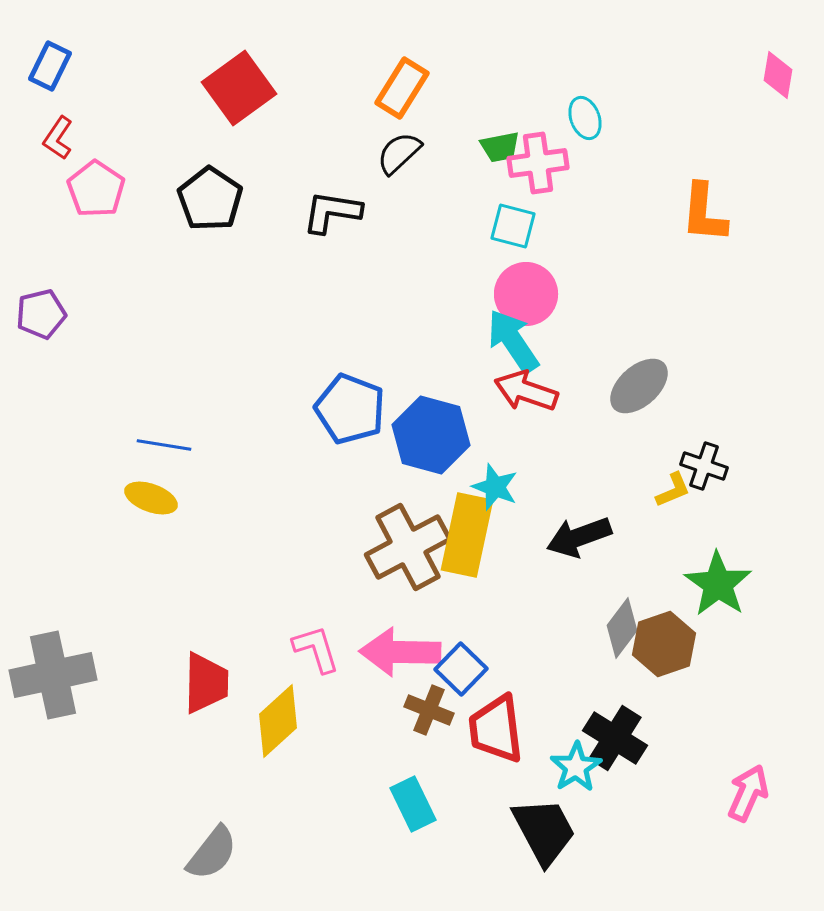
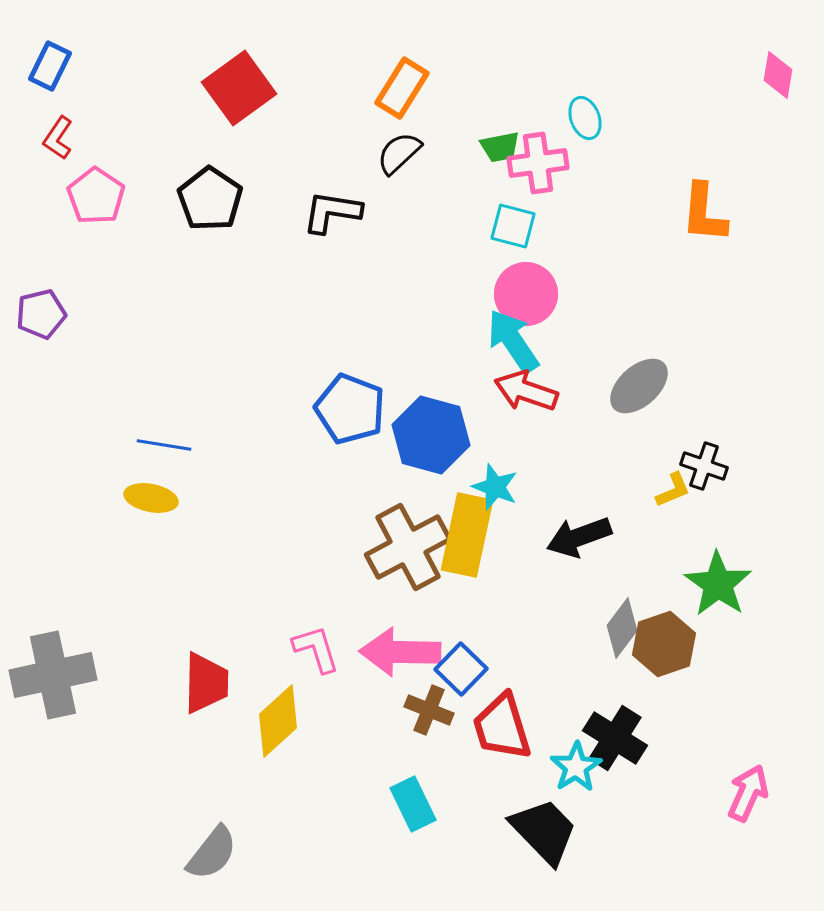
pink pentagon at (96, 189): moved 7 px down
yellow ellipse at (151, 498): rotated 9 degrees counterclockwise
red trapezoid at (496, 729): moved 6 px right, 2 px up; rotated 10 degrees counterclockwise
black trapezoid at (544, 831): rotated 16 degrees counterclockwise
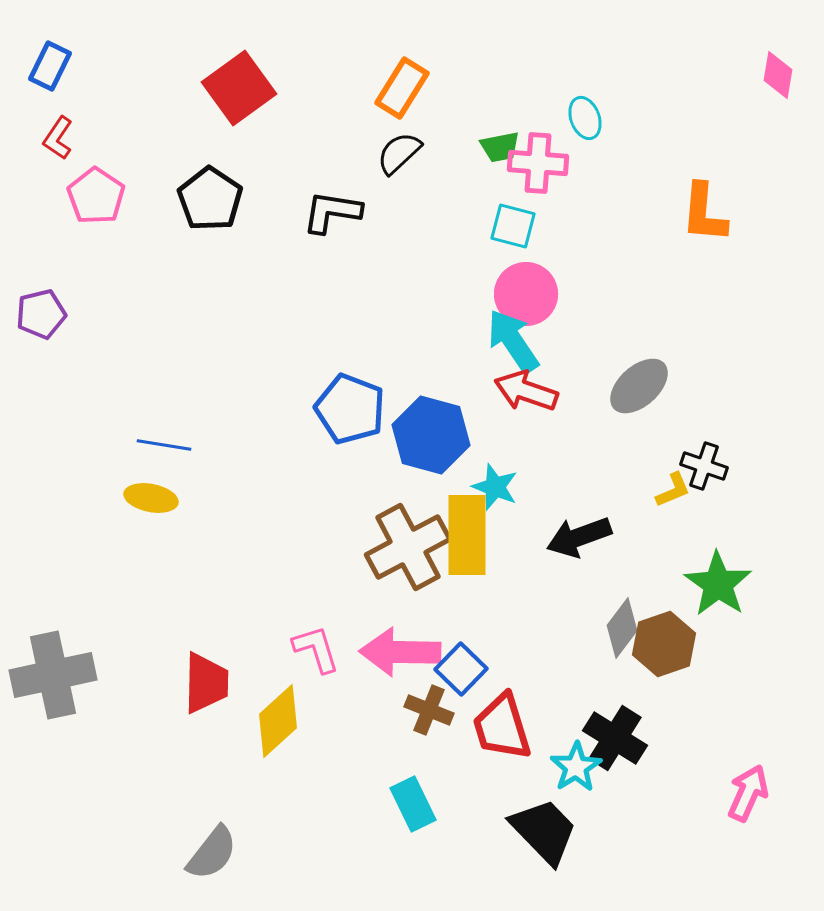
pink cross at (538, 163): rotated 12 degrees clockwise
yellow rectangle at (467, 535): rotated 12 degrees counterclockwise
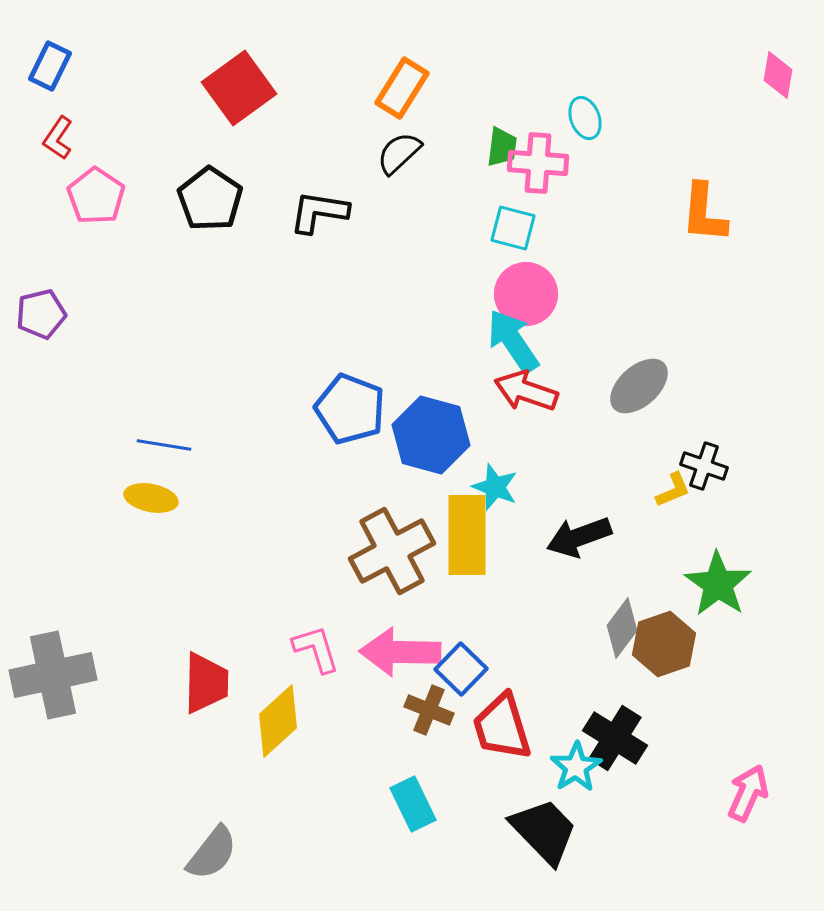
green trapezoid at (500, 147): moved 2 px right; rotated 72 degrees counterclockwise
black L-shape at (332, 212): moved 13 px left
cyan square at (513, 226): moved 2 px down
brown cross at (408, 547): moved 16 px left, 4 px down
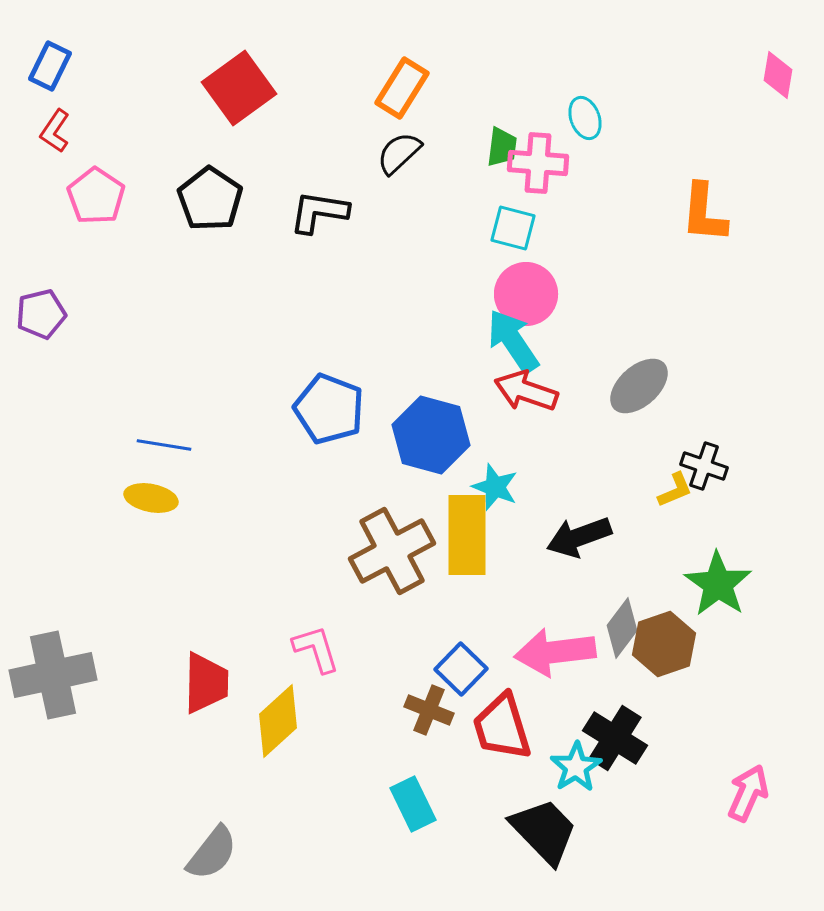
red L-shape at (58, 138): moved 3 px left, 7 px up
blue pentagon at (350, 409): moved 21 px left
yellow L-shape at (673, 490): moved 2 px right
pink arrow at (400, 652): moved 155 px right; rotated 8 degrees counterclockwise
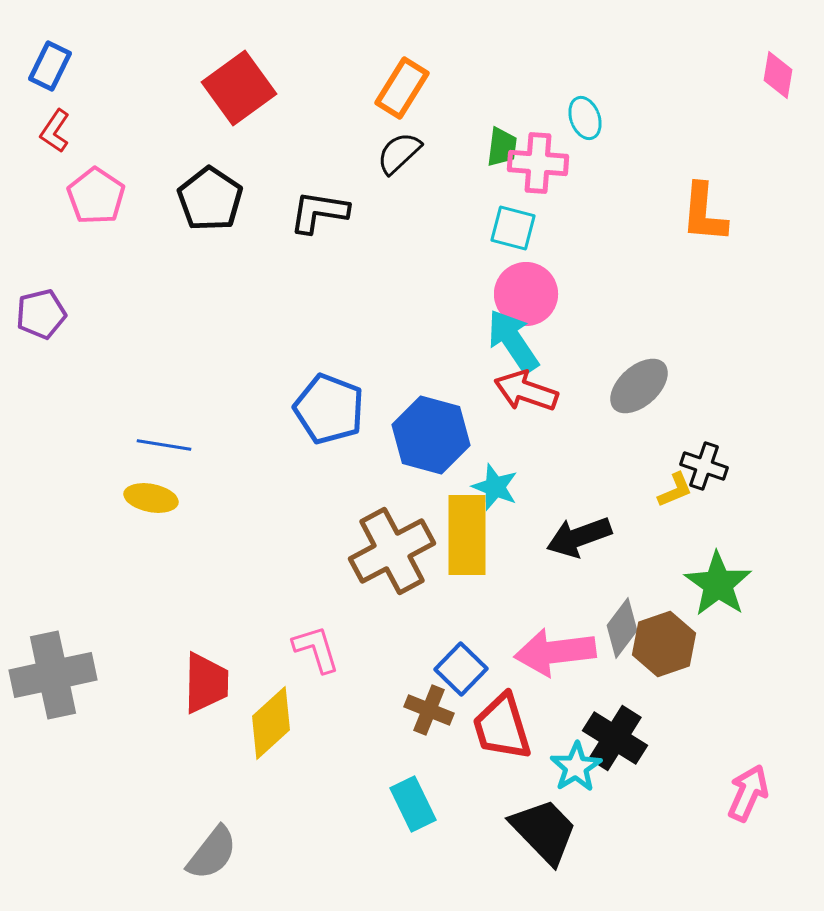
yellow diamond at (278, 721): moved 7 px left, 2 px down
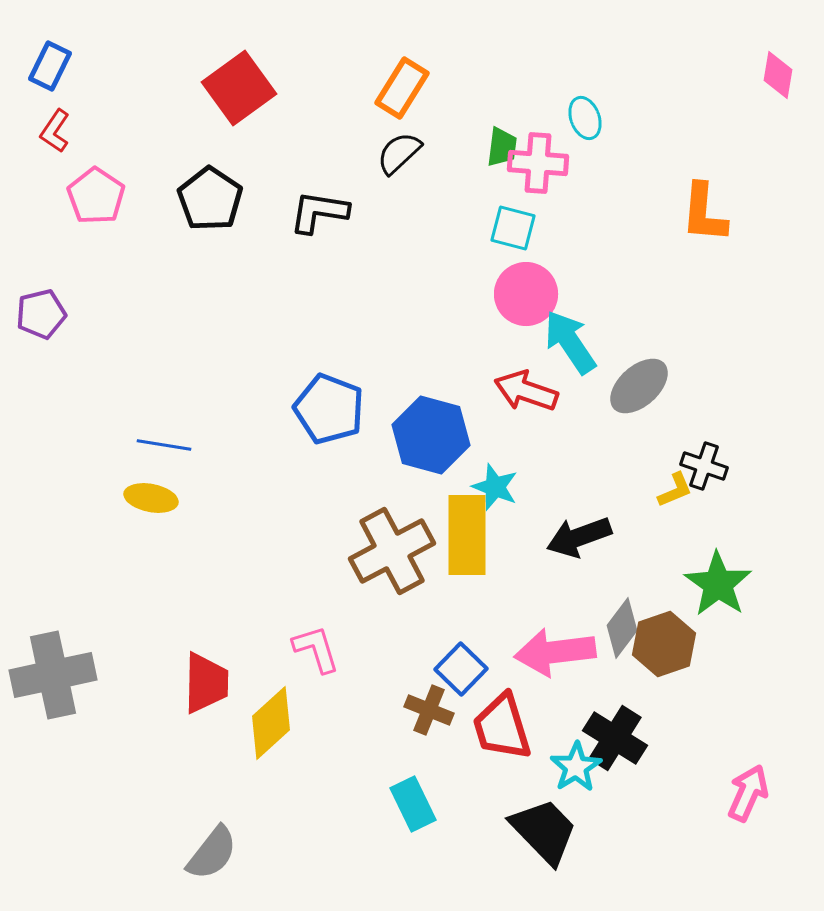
cyan arrow at (513, 341): moved 57 px right, 1 px down
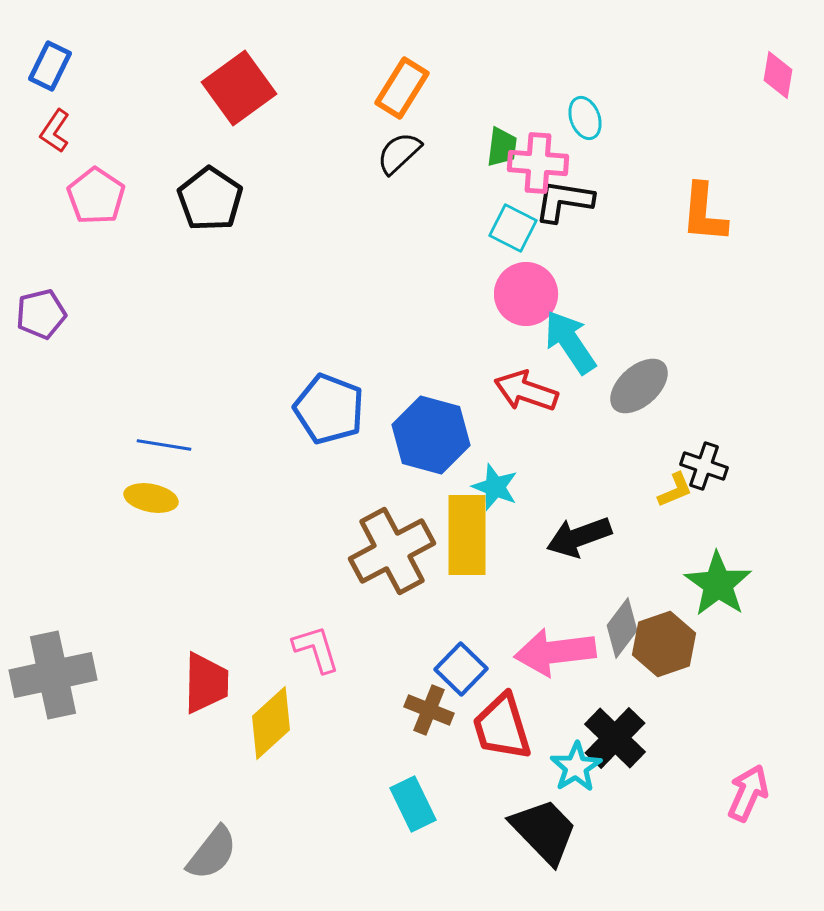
black L-shape at (319, 212): moved 245 px right, 11 px up
cyan square at (513, 228): rotated 12 degrees clockwise
black cross at (615, 738): rotated 12 degrees clockwise
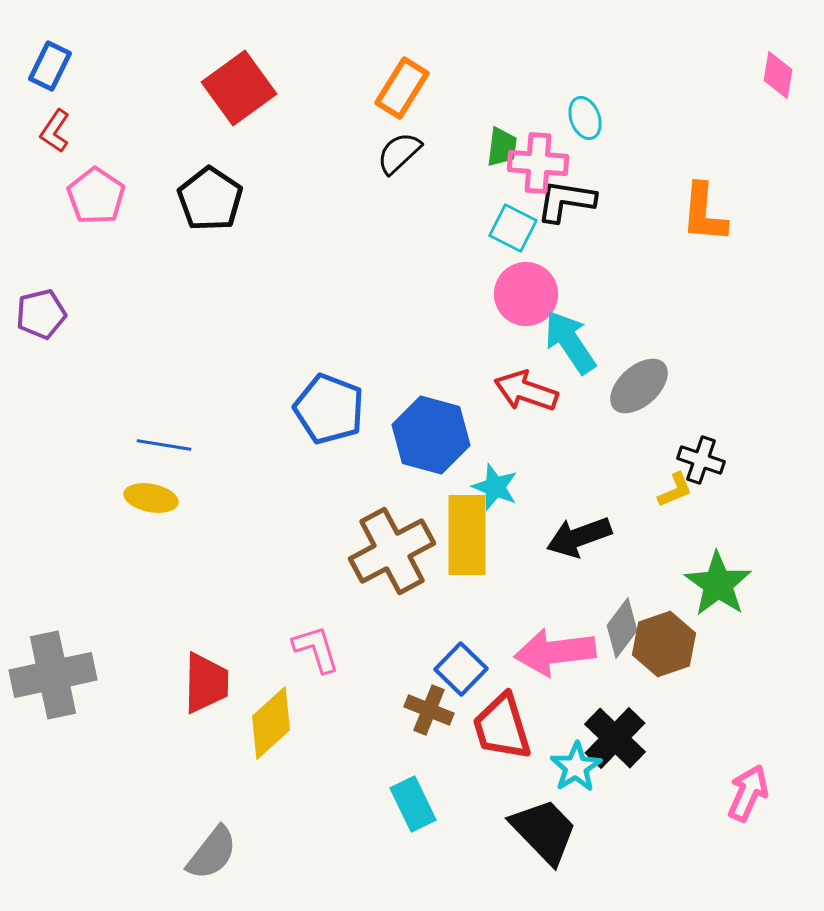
black L-shape at (564, 201): moved 2 px right
black cross at (704, 466): moved 3 px left, 6 px up
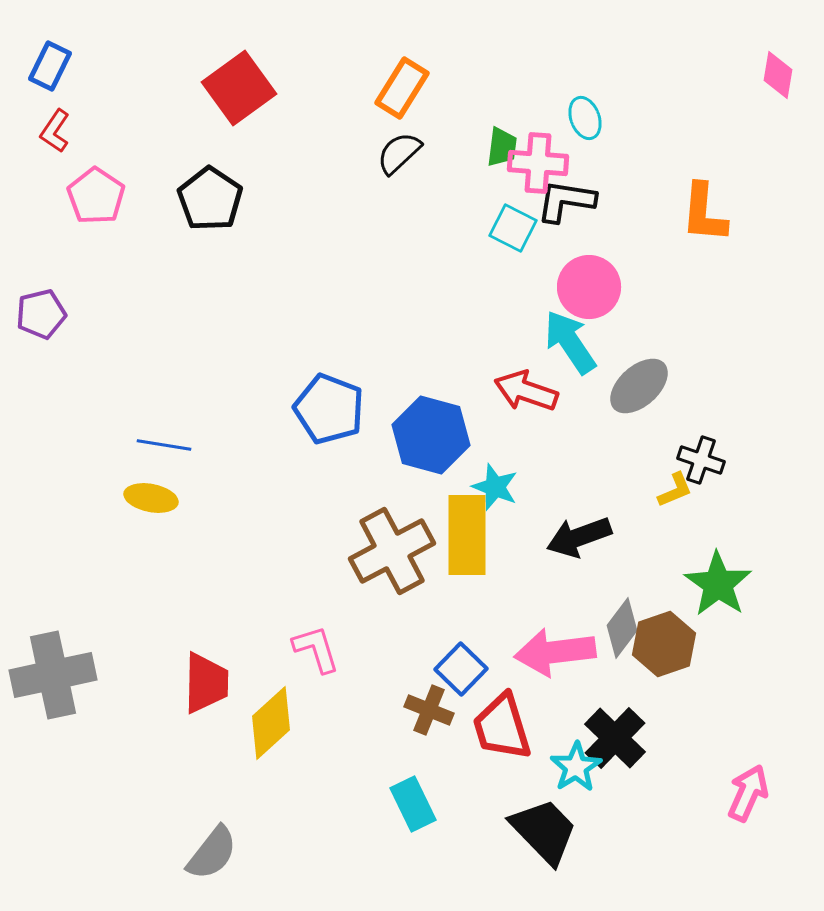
pink circle at (526, 294): moved 63 px right, 7 px up
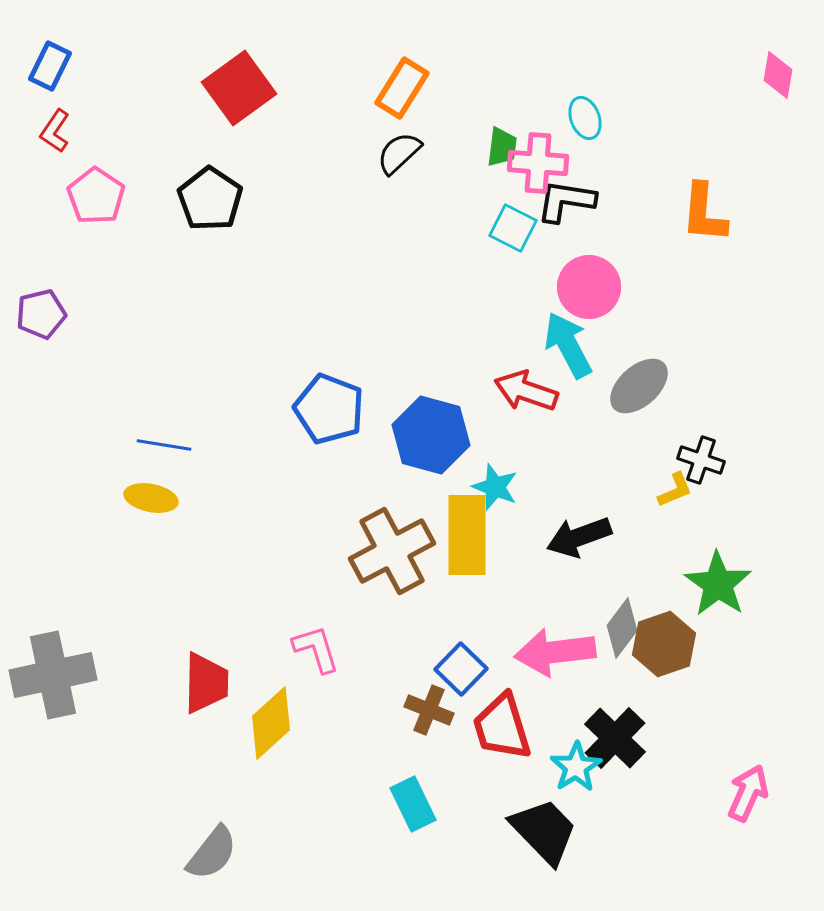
cyan arrow at (570, 342): moved 2 px left, 3 px down; rotated 6 degrees clockwise
